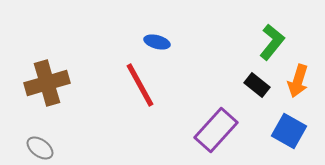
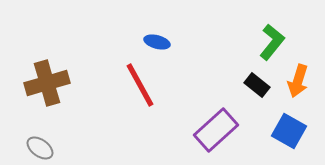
purple rectangle: rotated 6 degrees clockwise
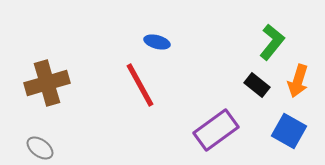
purple rectangle: rotated 6 degrees clockwise
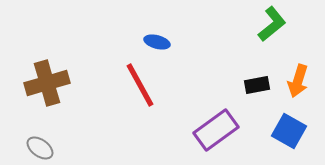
green L-shape: moved 18 px up; rotated 12 degrees clockwise
black rectangle: rotated 50 degrees counterclockwise
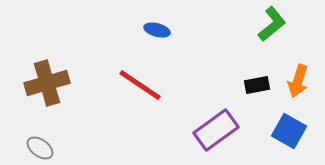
blue ellipse: moved 12 px up
red line: rotated 27 degrees counterclockwise
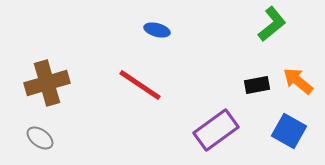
orange arrow: rotated 112 degrees clockwise
gray ellipse: moved 10 px up
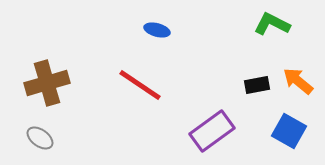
green L-shape: rotated 114 degrees counterclockwise
purple rectangle: moved 4 px left, 1 px down
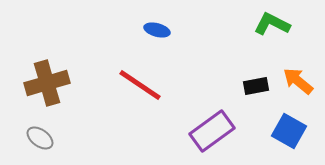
black rectangle: moved 1 px left, 1 px down
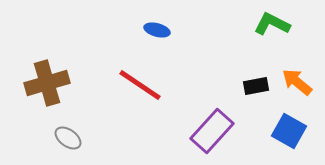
orange arrow: moved 1 px left, 1 px down
purple rectangle: rotated 12 degrees counterclockwise
gray ellipse: moved 28 px right
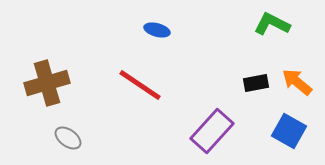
black rectangle: moved 3 px up
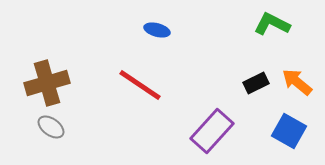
black rectangle: rotated 15 degrees counterclockwise
gray ellipse: moved 17 px left, 11 px up
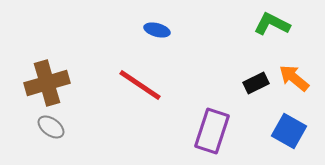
orange arrow: moved 3 px left, 4 px up
purple rectangle: rotated 24 degrees counterclockwise
